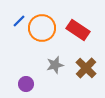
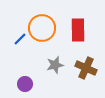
blue line: moved 1 px right, 18 px down
red rectangle: rotated 55 degrees clockwise
brown cross: rotated 20 degrees counterclockwise
purple circle: moved 1 px left
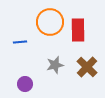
orange circle: moved 8 px right, 6 px up
blue line: moved 3 px down; rotated 40 degrees clockwise
brown cross: moved 1 px right, 1 px up; rotated 20 degrees clockwise
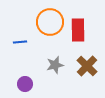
brown cross: moved 1 px up
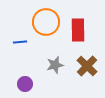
orange circle: moved 4 px left
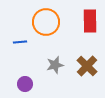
red rectangle: moved 12 px right, 9 px up
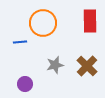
orange circle: moved 3 px left, 1 px down
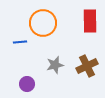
brown cross: rotated 20 degrees clockwise
purple circle: moved 2 px right
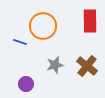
orange circle: moved 3 px down
blue line: rotated 24 degrees clockwise
brown cross: rotated 25 degrees counterclockwise
purple circle: moved 1 px left
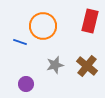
red rectangle: rotated 15 degrees clockwise
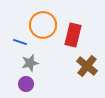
red rectangle: moved 17 px left, 14 px down
orange circle: moved 1 px up
gray star: moved 25 px left, 2 px up
